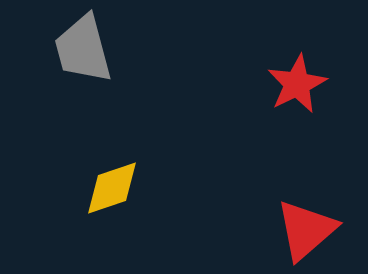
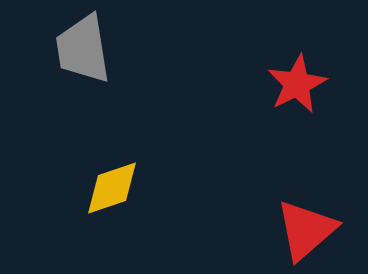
gray trapezoid: rotated 6 degrees clockwise
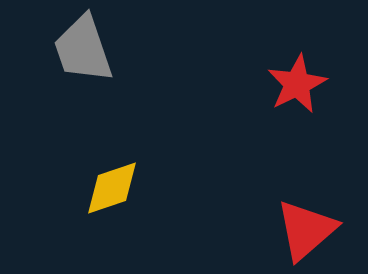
gray trapezoid: rotated 10 degrees counterclockwise
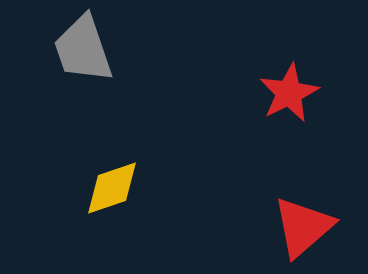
red star: moved 8 px left, 9 px down
red triangle: moved 3 px left, 3 px up
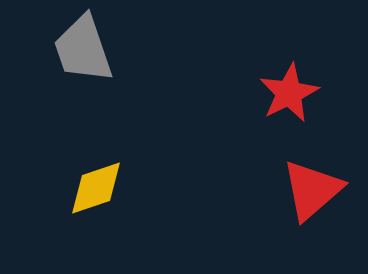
yellow diamond: moved 16 px left
red triangle: moved 9 px right, 37 px up
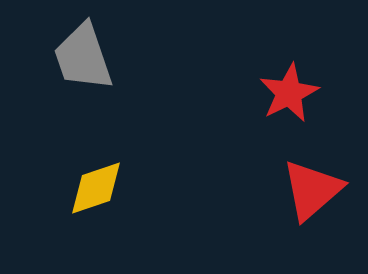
gray trapezoid: moved 8 px down
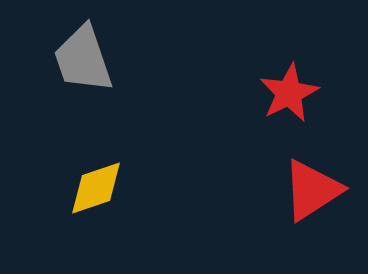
gray trapezoid: moved 2 px down
red triangle: rotated 8 degrees clockwise
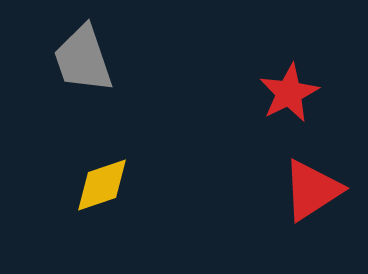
yellow diamond: moved 6 px right, 3 px up
